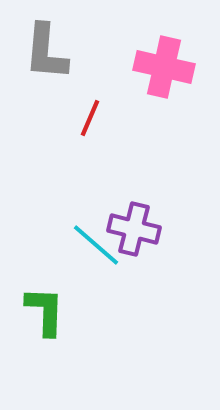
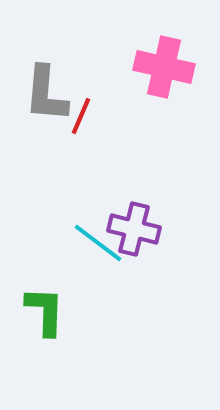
gray L-shape: moved 42 px down
red line: moved 9 px left, 2 px up
cyan line: moved 2 px right, 2 px up; rotated 4 degrees counterclockwise
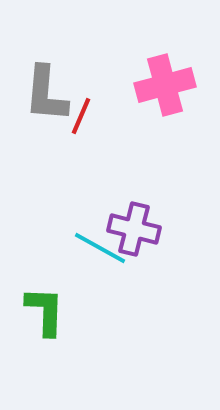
pink cross: moved 1 px right, 18 px down; rotated 28 degrees counterclockwise
cyan line: moved 2 px right, 5 px down; rotated 8 degrees counterclockwise
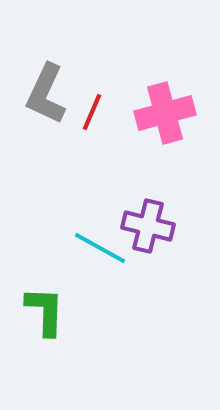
pink cross: moved 28 px down
gray L-shape: rotated 20 degrees clockwise
red line: moved 11 px right, 4 px up
purple cross: moved 14 px right, 3 px up
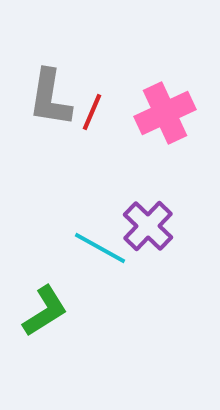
gray L-shape: moved 4 px right, 4 px down; rotated 16 degrees counterclockwise
pink cross: rotated 10 degrees counterclockwise
purple cross: rotated 30 degrees clockwise
green L-shape: rotated 56 degrees clockwise
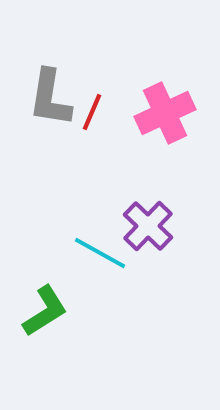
cyan line: moved 5 px down
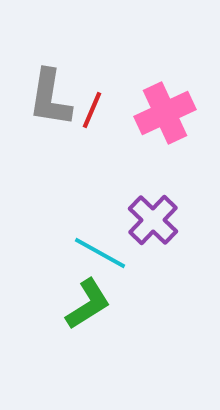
red line: moved 2 px up
purple cross: moved 5 px right, 6 px up
green L-shape: moved 43 px right, 7 px up
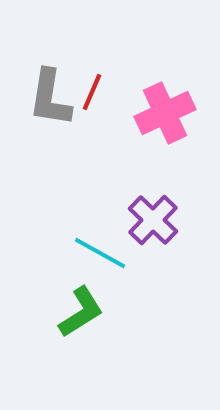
red line: moved 18 px up
green L-shape: moved 7 px left, 8 px down
